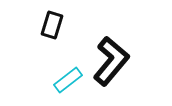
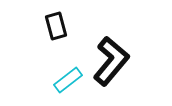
black rectangle: moved 4 px right, 1 px down; rotated 32 degrees counterclockwise
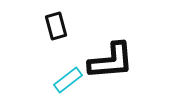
black L-shape: rotated 45 degrees clockwise
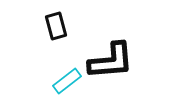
cyan rectangle: moved 1 px left, 1 px down
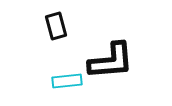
cyan rectangle: rotated 32 degrees clockwise
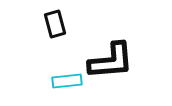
black rectangle: moved 1 px left, 2 px up
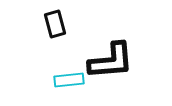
cyan rectangle: moved 2 px right, 1 px up
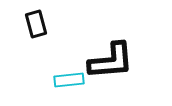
black rectangle: moved 19 px left
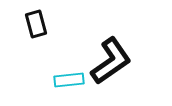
black L-shape: rotated 30 degrees counterclockwise
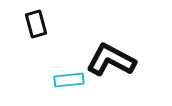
black L-shape: moved 1 px up; rotated 117 degrees counterclockwise
